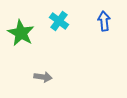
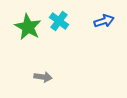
blue arrow: rotated 78 degrees clockwise
green star: moved 7 px right, 6 px up
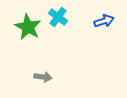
cyan cross: moved 1 px left, 4 px up
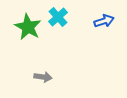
cyan cross: rotated 12 degrees clockwise
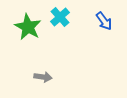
cyan cross: moved 2 px right
blue arrow: rotated 72 degrees clockwise
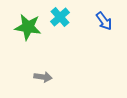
green star: rotated 20 degrees counterclockwise
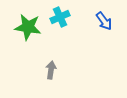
cyan cross: rotated 18 degrees clockwise
gray arrow: moved 8 px right, 7 px up; rotated 90 degrees counterclockwise
